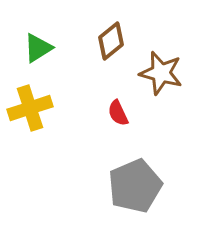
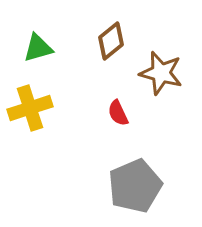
green triangle: rotated 16 degrees clockwise
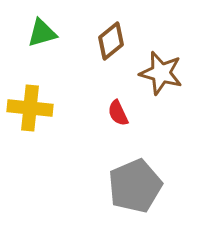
green triangle: moved 4 px right, 15 px up
yellow cross: rotated 24 degrees clockwise
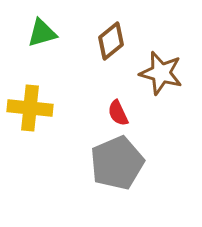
gray pentagon: moved 18 px left, 23 px up
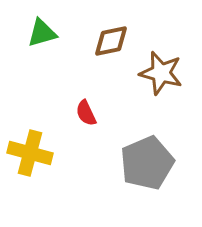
brown diamond: rotated 27 degrees clockwise
yellow cross: moved 45 px down; rotated 9 degrees clockwise
red semicircle: moved 32 px left
gray pentagon: moved 30 px right
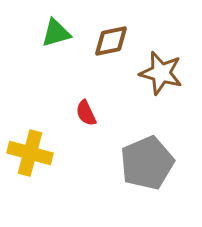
green triangle: moved 14 px right
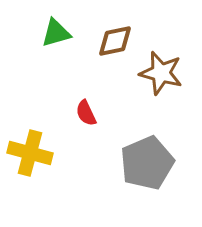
brown diamond: moved 4 px right
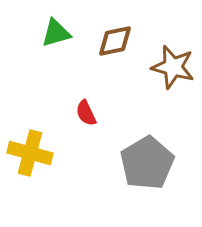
brown star: moved 12 px right, 6 px up
gray pentagon: rotated 8 degrees counterclockwise
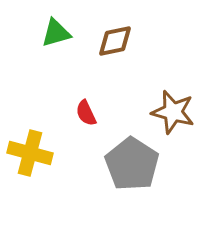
brown star: moved 45 px down
gray pentagon: moved 15 px left, 1 px down; rotated 8 degrees counterclockwise
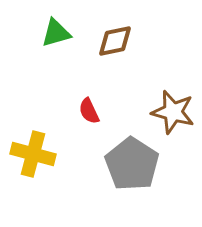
red semicircle: moved 3 px right, 2 px up
yellow cross: moved 3 px right, 1 px down
